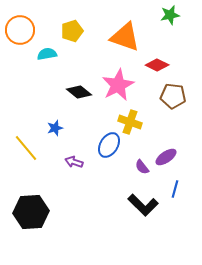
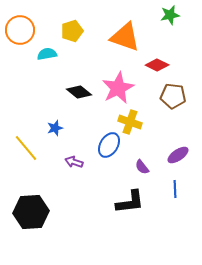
pink star: moved 3 px down
purple ellipse: moved 12 px right, 2 px up
blue line: rotated 18 degrees counterclockwise
black L-shape: moved 13 px left, 3 px up; rotated 52 degrees counterclockwise
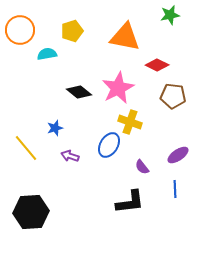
orange triangle: rotated 8 degrees counterclockwise
purple arrow: moved 4 px left, 6 px up
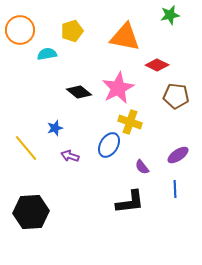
brown pentagon: moved 3 px right
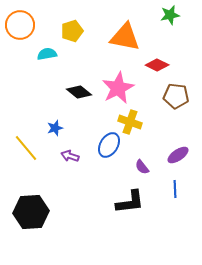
orange circle: moved 5 px up
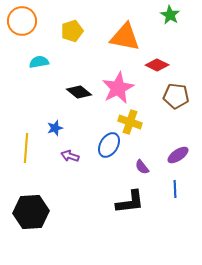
green star: rotated 30 degrees counterclockwise
orange circle: moved 2 px right, 4 px up
cyan semicircle: moved 8 px left, 8 px down
yellow line: rotated 44 degrees clockwise
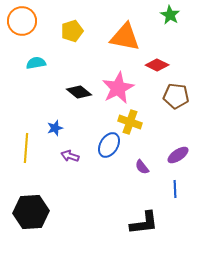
cyan semicircle: moved 3 px left, 1 px down
black L-shape: moved 14 px right, 21 px down
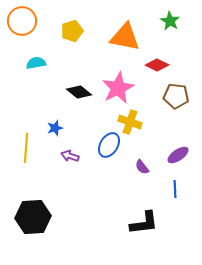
green star: moved 6 px down
black hexagon: moved 2 px right, 5 px down
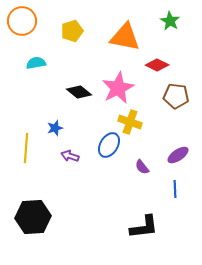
black L-shape: moved 4 px down
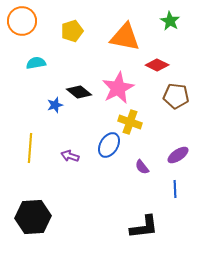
blue star: moved 23 px up
yellow line: moved 4 px right
